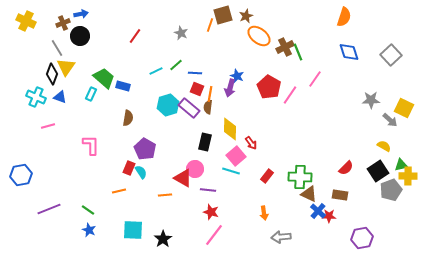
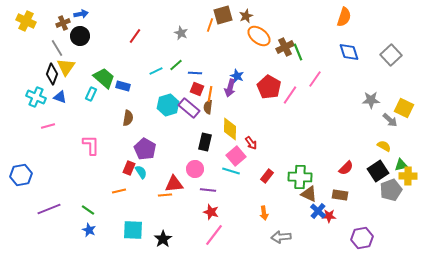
red triangle at (183, 178): moved 9 px left, 6 px down; rotated 36 degrees counterclockwise
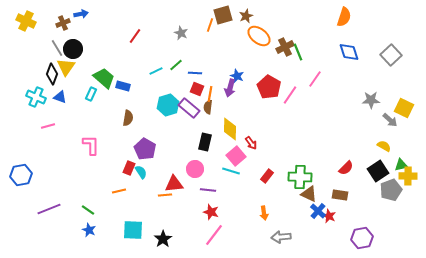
black circle at (80, 36): moved 7 px left, 13 px down
red star at (329, 216): rotated 24 degrees clockwise
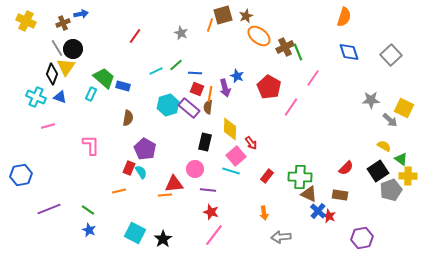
pink line at (315, 79): moved 2 px left, 1 px up
purple arrow at (230, 88): moved 5 px left; rotated 30 degrees counterclockwise
pink line at (290, 95): moved 1 px right, 12 px down
green triangle at (401, 165): moved 6 px up; rotated 48 degrees clockwise
cyan square at (133, 230): moved 2 px right, 3 px down; rotated 25 degrees clockwise
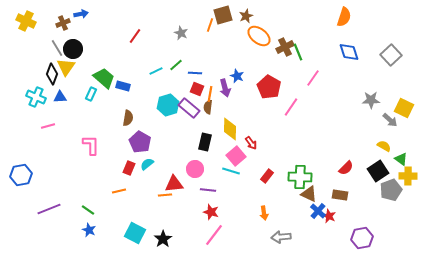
blue triangle at (60, 97): rotated 24 degrees counterclockwise
purple pentagon at (145, 149): moved 5 px left, 7 px up
cyan semicircle at (141, 172): moved 6 px right, 8 px up; rotated 96 degrees counterclockwise
